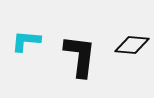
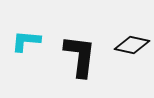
black diamond: rotated 8 degrees clockwise
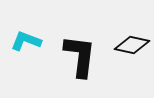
cyan L-shape: rotated 16 degrees clockwise
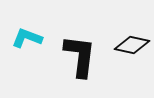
cyan L-shape: moved 1 px right, 3 px up
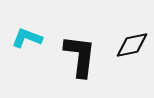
black diamond: rotated 24 degrees counterclockwise
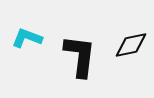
black diamond: moved 1 px left
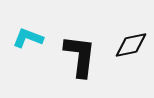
cyan L-shape: moved 1 px right
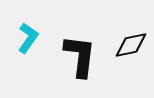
cyan L-shape: rotated 104 degrees clockwise
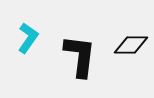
black diamond: rotated 12 degrees clockwise
